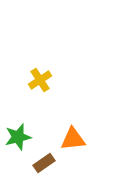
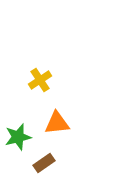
orange triangle: moved 16 px left, 16 px up
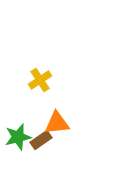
brown rectangle: moved 3 px left, 23 px up
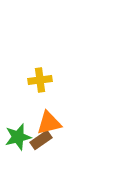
yellow cross: rotated 25 degrees clockwise
orange triangle: moved 8 px left; rotated 8 degrees counterclockwise
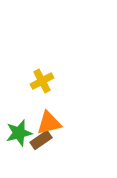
yellow cross: moved 2 px right, 1 px down; rotated 20 degrees counterclockwise
green star: moved 1 px right, 4 px up
